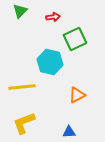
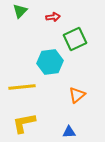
cyan hexagon: rotated 20 degrees counterclockwise
orange triangle: rotated 12 degrees counterclockwise
yellow L-shape: rotated 10 degrees clockwise
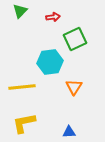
orange triangle: moved 3 px left, 8 px up; rotated 18 degrees counterclockwise
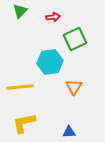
yellow line: moved 2 px left
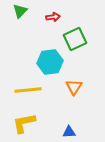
yellow line: moved 8 px right, 3 px down
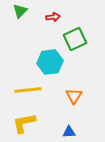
orange triangle: moved 9 px down
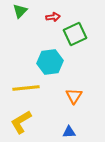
green square: moved 5 px up
yellow line: moved 2 px left, 2 px up
yellow L-shape: moved 3 px left, 1 px up; rotated 20 degrees counterclockwise
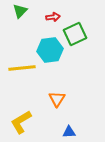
cyan hexagon: moved 12 px up
yellow line: moved 4 px left, 20 px up
orange triangle: moved 17 px left, 3 px down
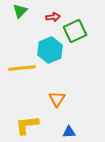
green square: moved 3 px up
cyan hexagon: rotated 15 degrees counterclockwise
yellow L-shape: moved 6 px right, 3 px down; rotated 25 degrees clockwise
